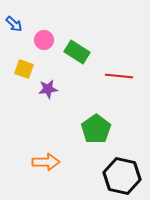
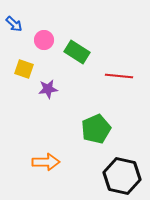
green pentagon: rotated 12 degrees clockwise
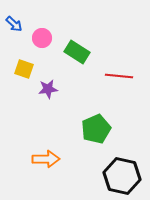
pink circle: moved 2 px left, 2 px up
orange arrow: moved 3 px up
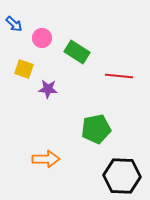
purple star: rotated 12 degrees clockwise
green pentagon: rotated 12 degrees clockwise
black hexagon: rotated 9 degrees counterclockwise
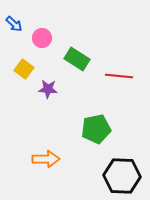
green rectangle: moved 7 px down
yellow square: rotated 18 degrees clockwise
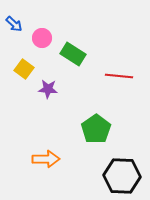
green rectangle: moved 4 px left, 5 px up
green pentagon: rotated 24 degrees counterclockwise
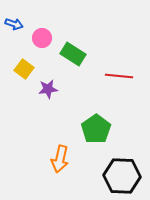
blue arrow: rotated 24 degrees counterclockwise
purple star: rotated 12 degrees counterclockwise
orange arrow: moved 14 px right; rotated 104 degrees clockwise
